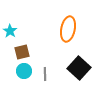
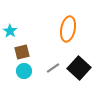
gray line: moved 8 px right, 6 px up; rotated 56 degrees clockwise
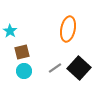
gray line: moved 2 px right
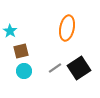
orange ellipse: moved 1 px left, 1 px up
brown square: moved 1 px left, 1 px up
black square: rotated 15 degrees clockwise
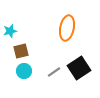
cyan star: rotated 24 degrees clockwise
gray line: moved 1 px left, 4 px down
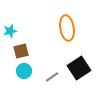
orange ellipse: rotated 20 degrees counterclockwise
gray line: moved 2 px left, 5 px down
